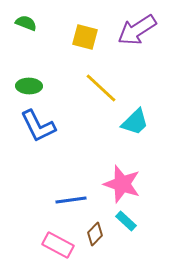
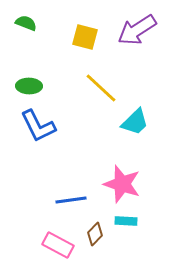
cyan rectangle: rotated 40 degrees counterclockwise
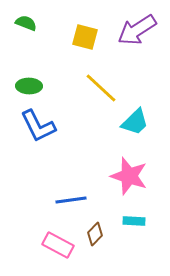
pink star: moved 7 px right, 8 px up
cyan rectangle: moved 8 px right
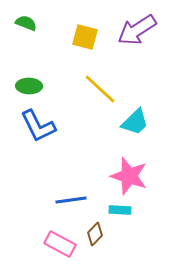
yellow line: moved 1 px left, 1 px down
cyan rectangle: moved 14 px left, 11 px up
pink rectangle: moved 2 px right, 1 px up
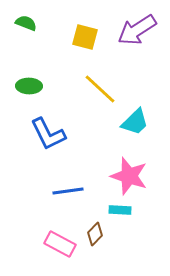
blue L-shape: moved 10 px right, 8 px down
blue line: moved 3 px left, 9 px up
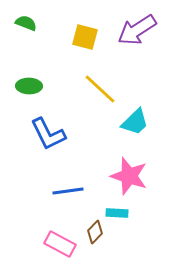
cyan rectangle: moved 3 px left, 3 px down
brown diamond: moved 2 px up
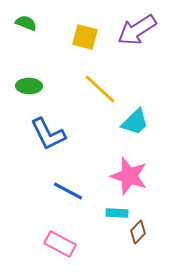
blue line: rotated 36 degrees clockwise
brown diamond: moved 43 px right
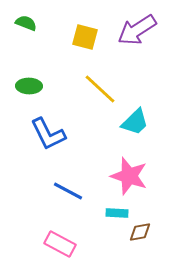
brown diamond: moved 2 px right; rotated 35 degrees clockwise
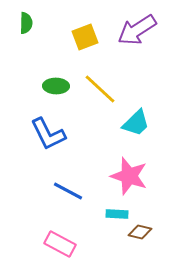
green semicircle: rotated 70 degrees clockwise
yellow square: rotated 36 degrees counterclockwise
green ellipse: moved 27 px right
cyan trapezoid: moved 1 px right, 1 px down
cyan rectangle: moved 1 px down
brown diamond: rotated 25 degrees clockwise
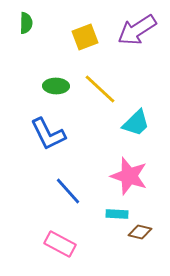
blue line: rotated 20 degrees clockwise
